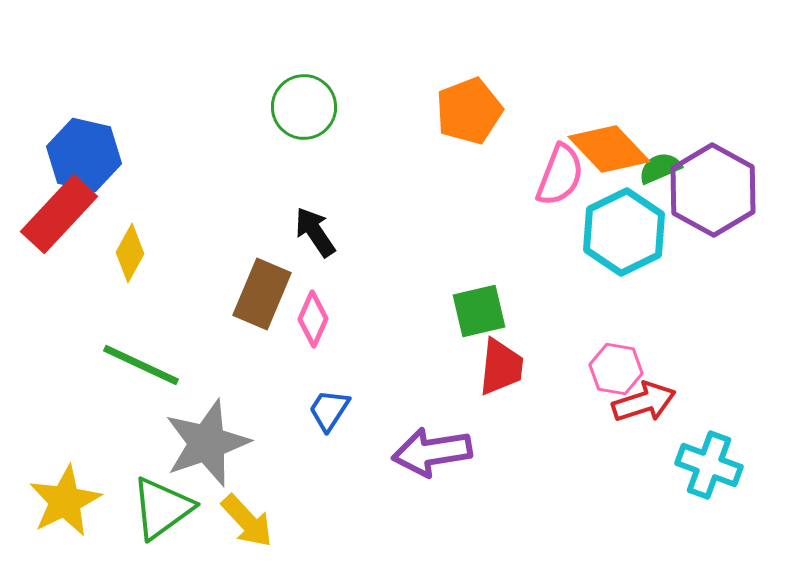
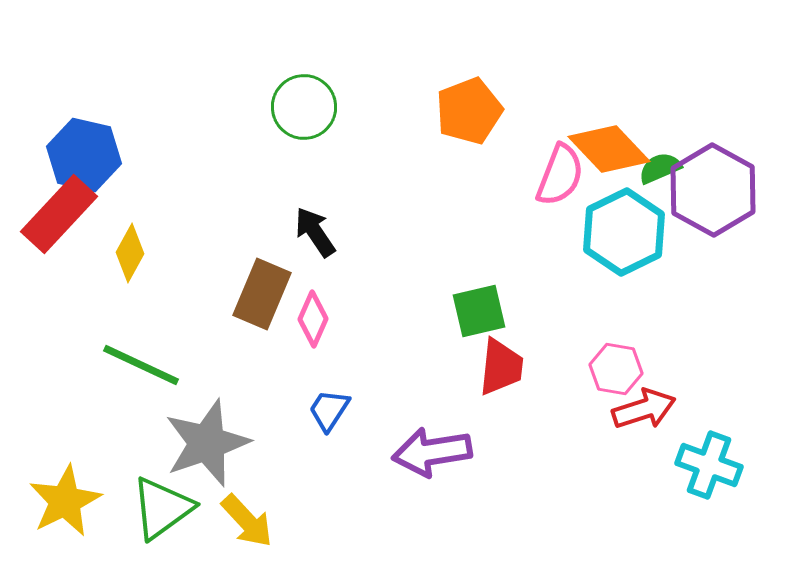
red arrow: moved 7 px down
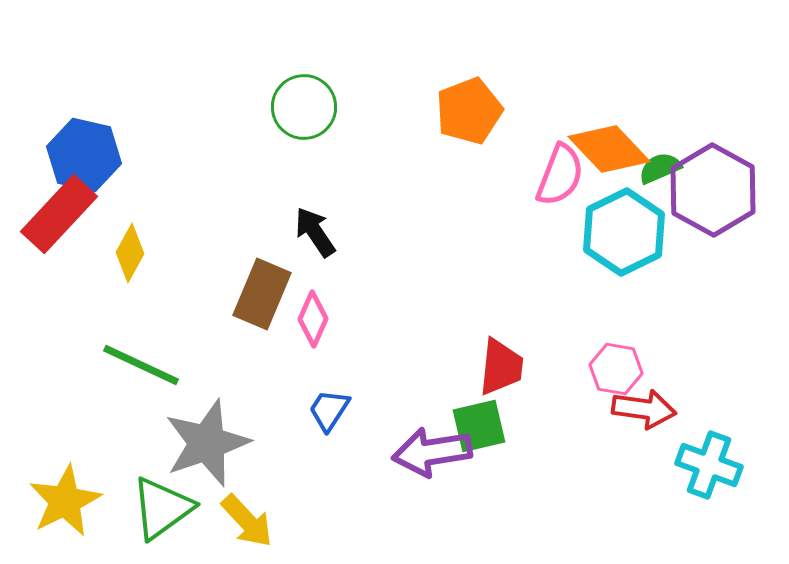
green square: moved 115 px down
red arrow: rotated 26 degrees clockwise
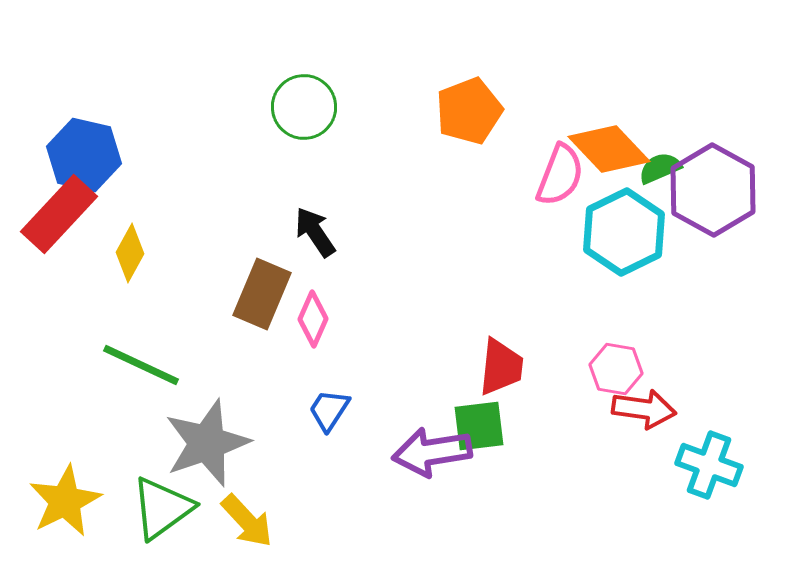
green square: rotated 6 degrees clockwise
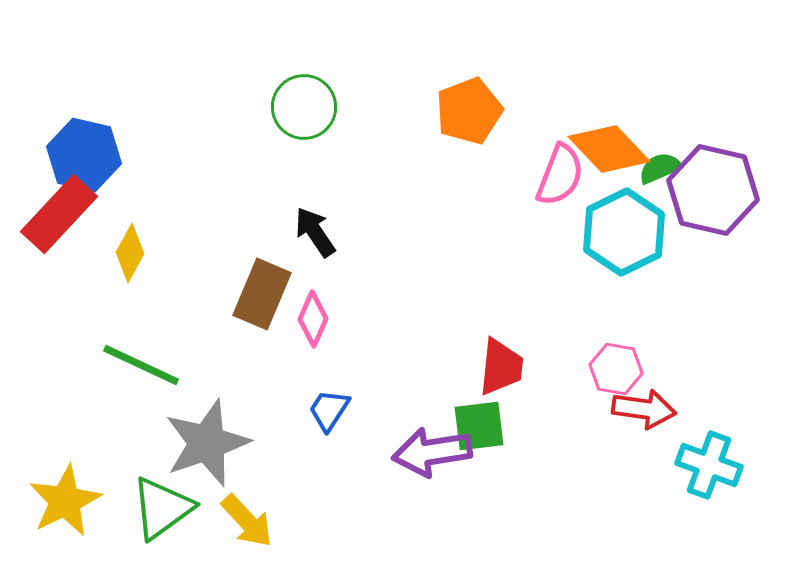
purple hexagon: rotated 16 degrees counterclockwise
